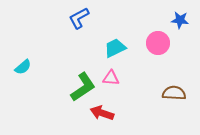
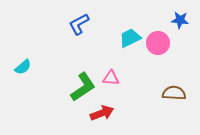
blue L-shape: moved 6 px down
cyan trapezoid: moved 15 px right, 10 px up
red arrow: rotated 140 degrees clockwise
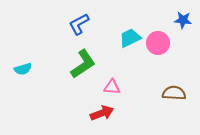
blue star: moved 3 px right
cyan semicircle: moved 2 px down; rotated 24 degrees clockwise
pink triangle: moved 1 px right, 9 px down
green L-shape: moved 23 px up
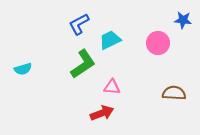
cyan trapezoid: moved 20 px left, 2 px down
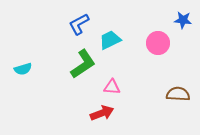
brown semicircle: moved 4 px right, 1 px down
